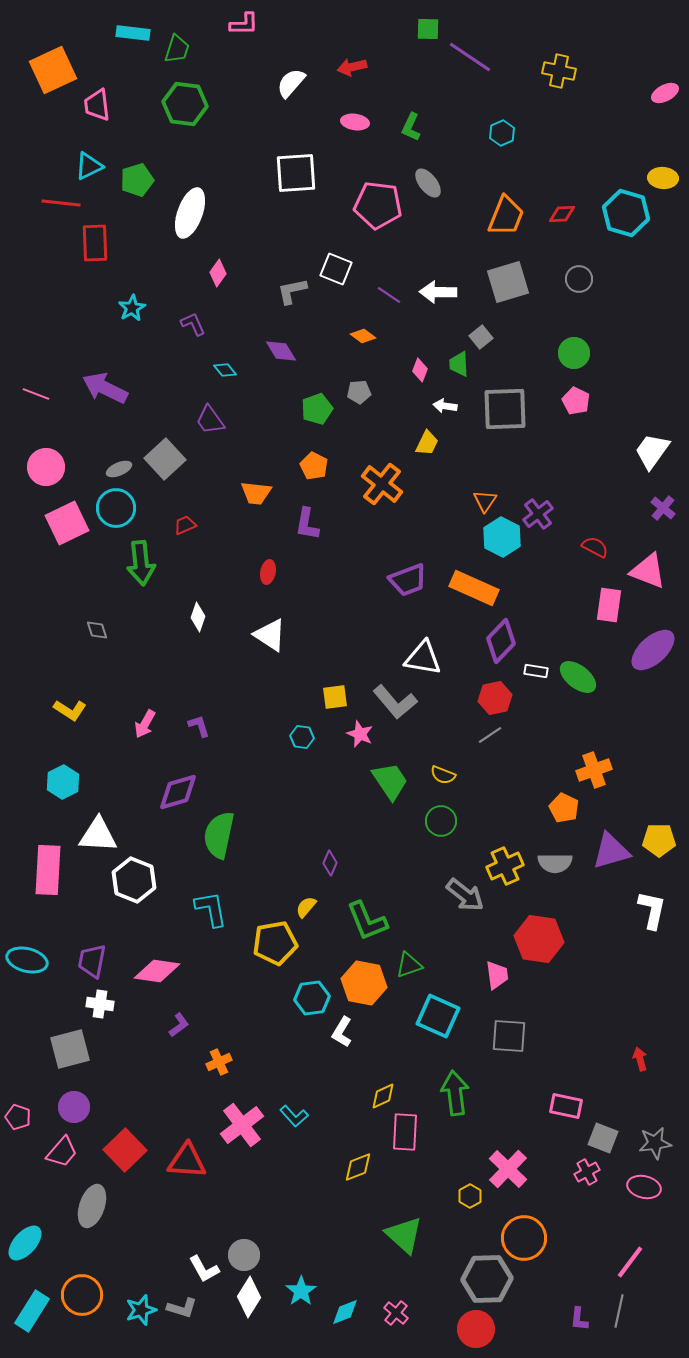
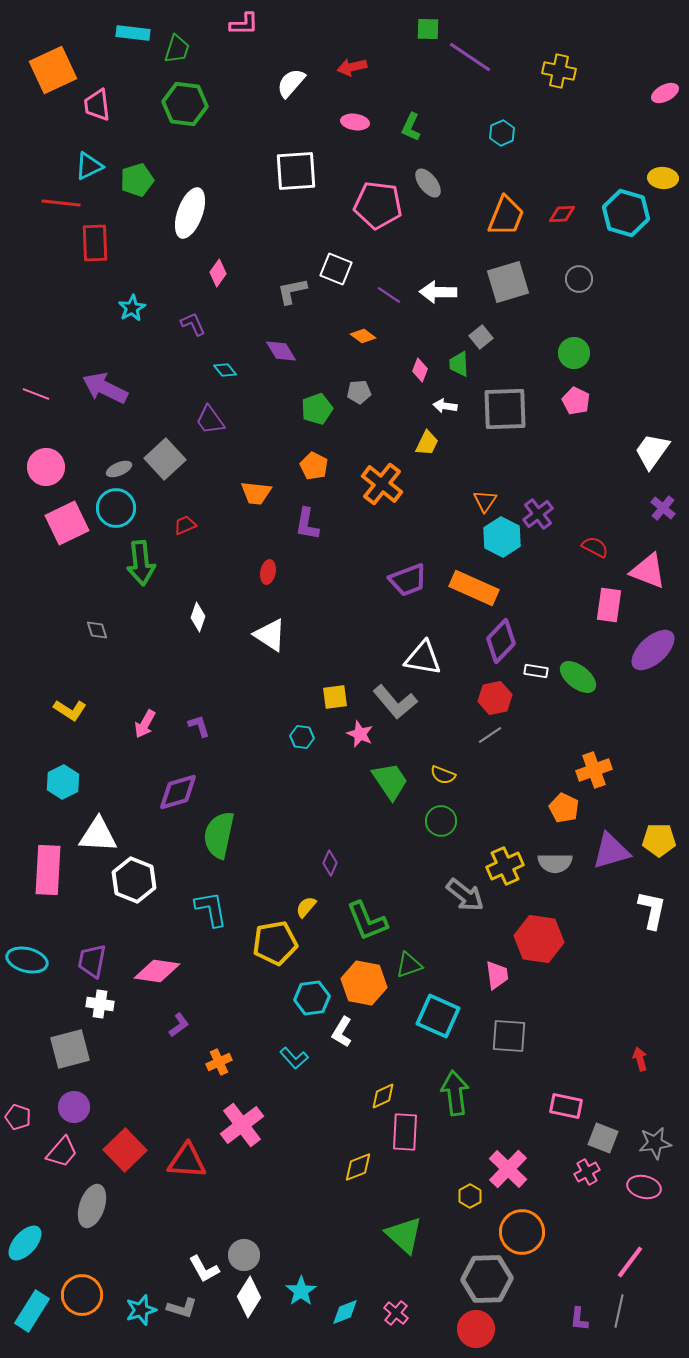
white square at (296, 173): moved 2 px up
cyan L-shape at (294, 1116): moved 58 px up
orange circle at (524, 1238): moved 2 px left, 6 px up
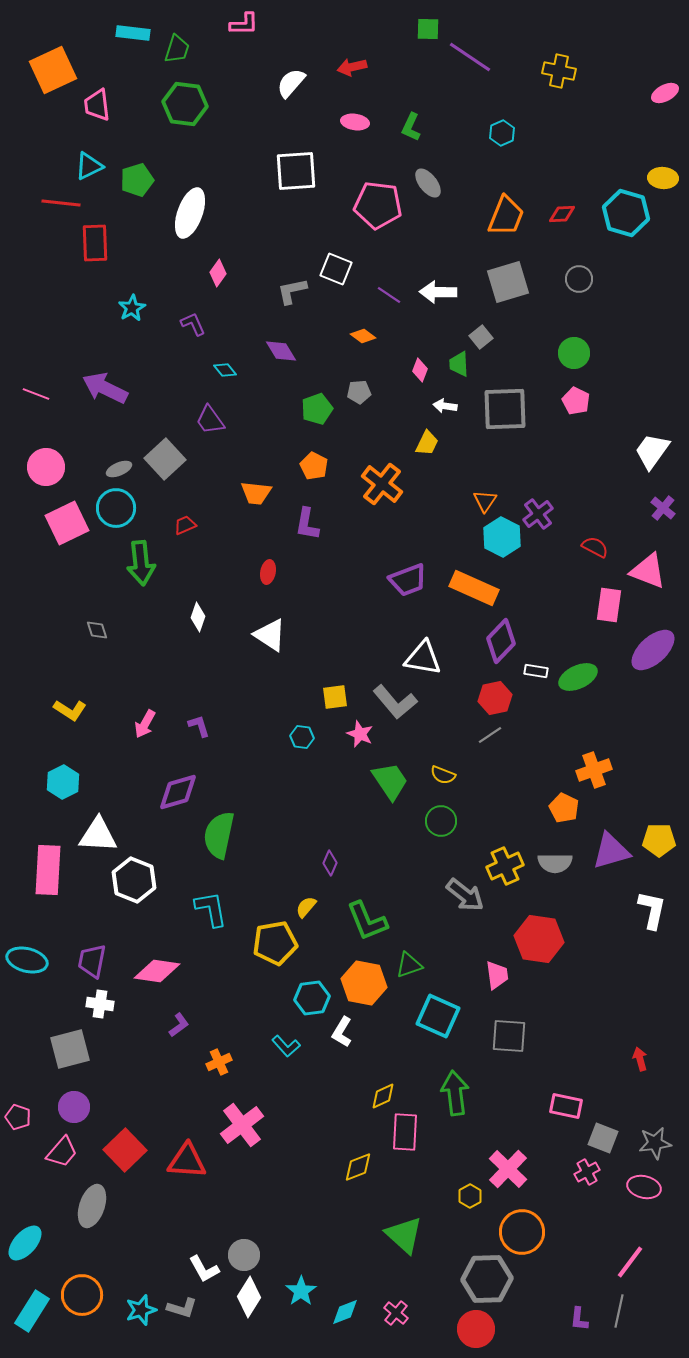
green ellipse at (578, 677): rotated 63 degrees counterclockwise
cyan L-shape at (294, 1058): moved 8 px left, 12 px up
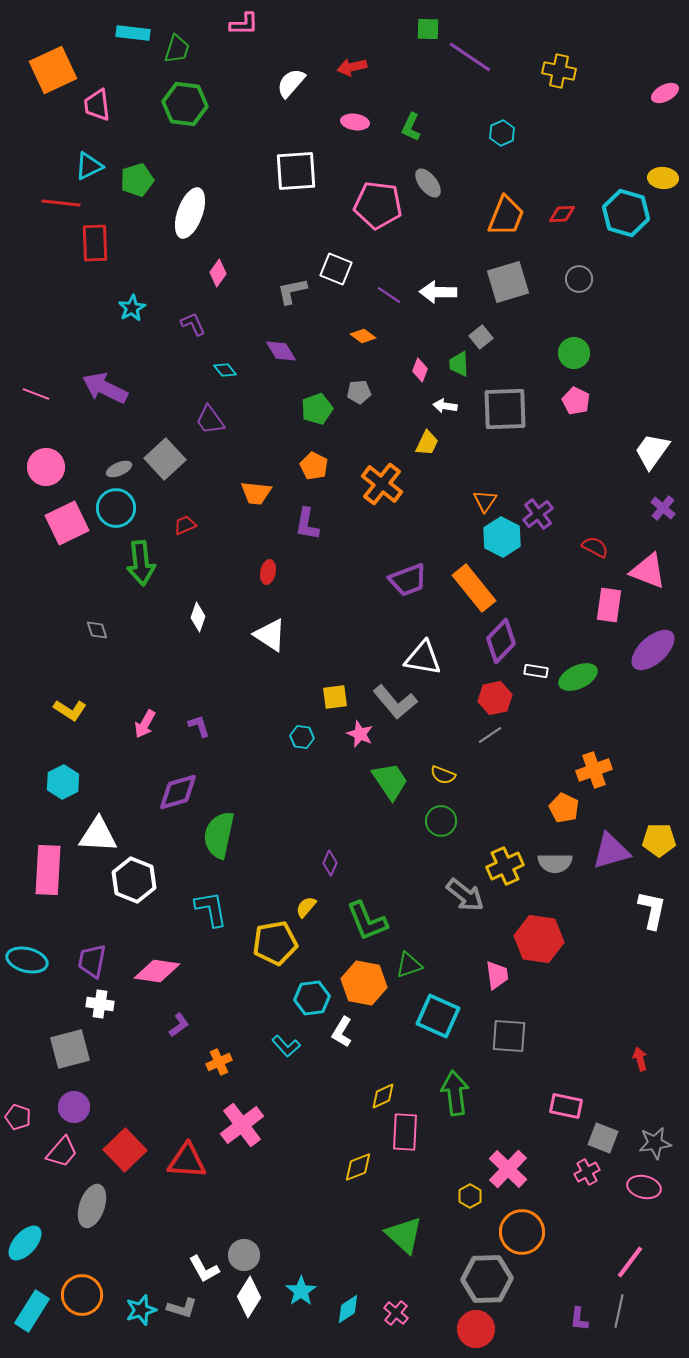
orange rectangle at (474, 588): rotated 27 degrees clockwise
cyan diamond at (345, 1312): moved 3 px right, 3 px up; rotated 12 degrees counterclockwise
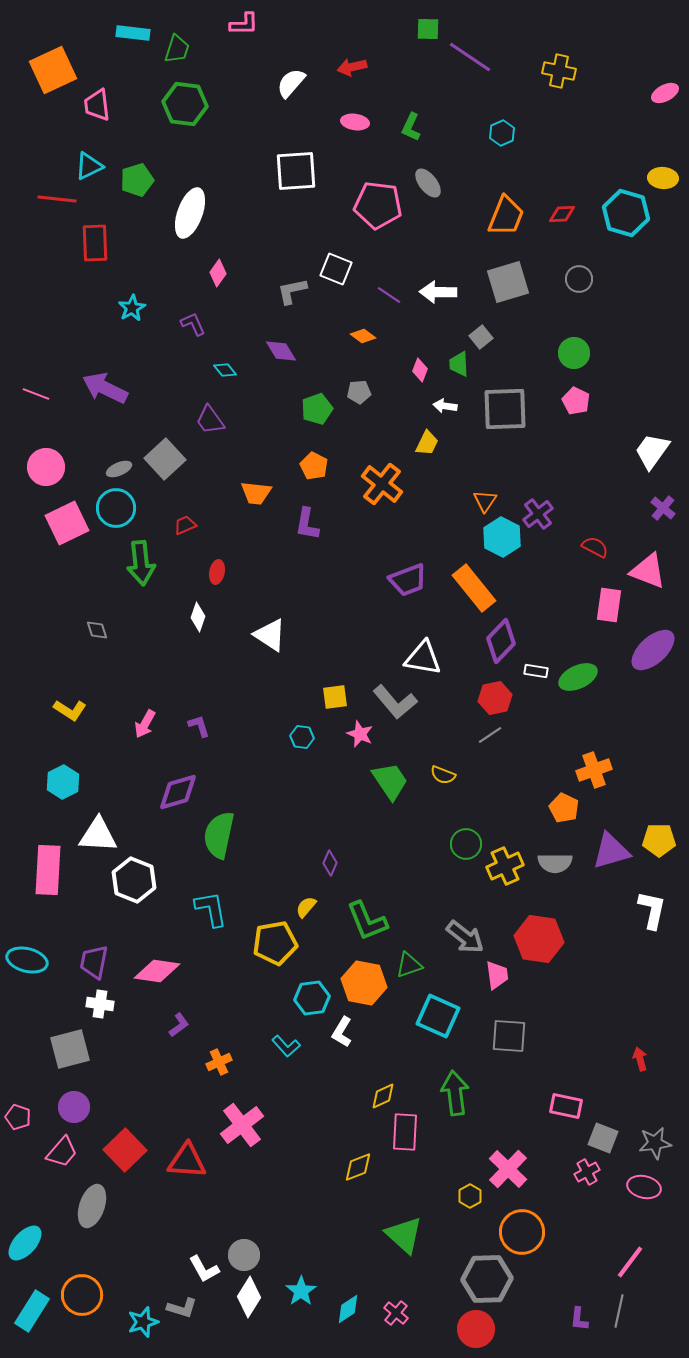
red line at (61, 203): moved 4 px left, 4 px up
red ellipse at (268, 572): moved 51 px left
green circle at (441, 821): moved 25 px right, 23 px down
gray arrow at (465, 895): moved 42 px down
purple trapezoid at (92, 961): moved 2 px right, 1 px down
cyan star at (141, 1310): moved 2 px right, 12 px down
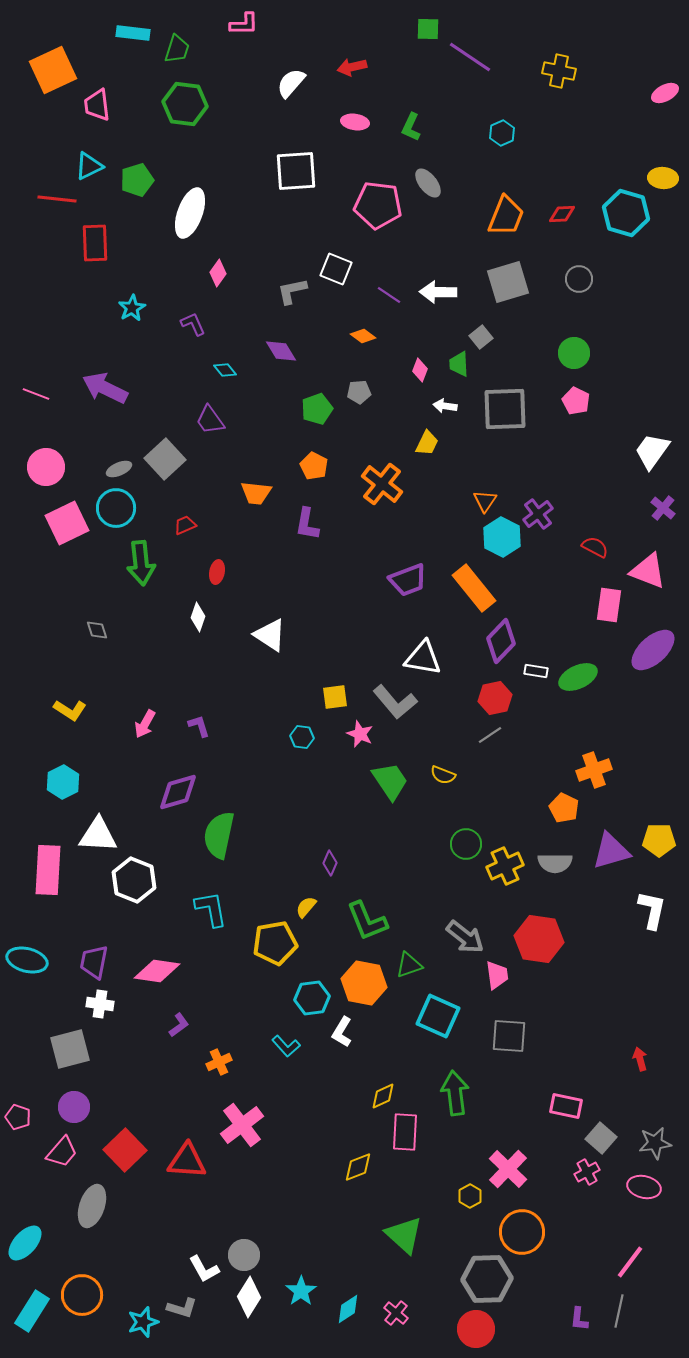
gray square at (603, 1138): moved 2 px left; rotated 20 degrees clockwise
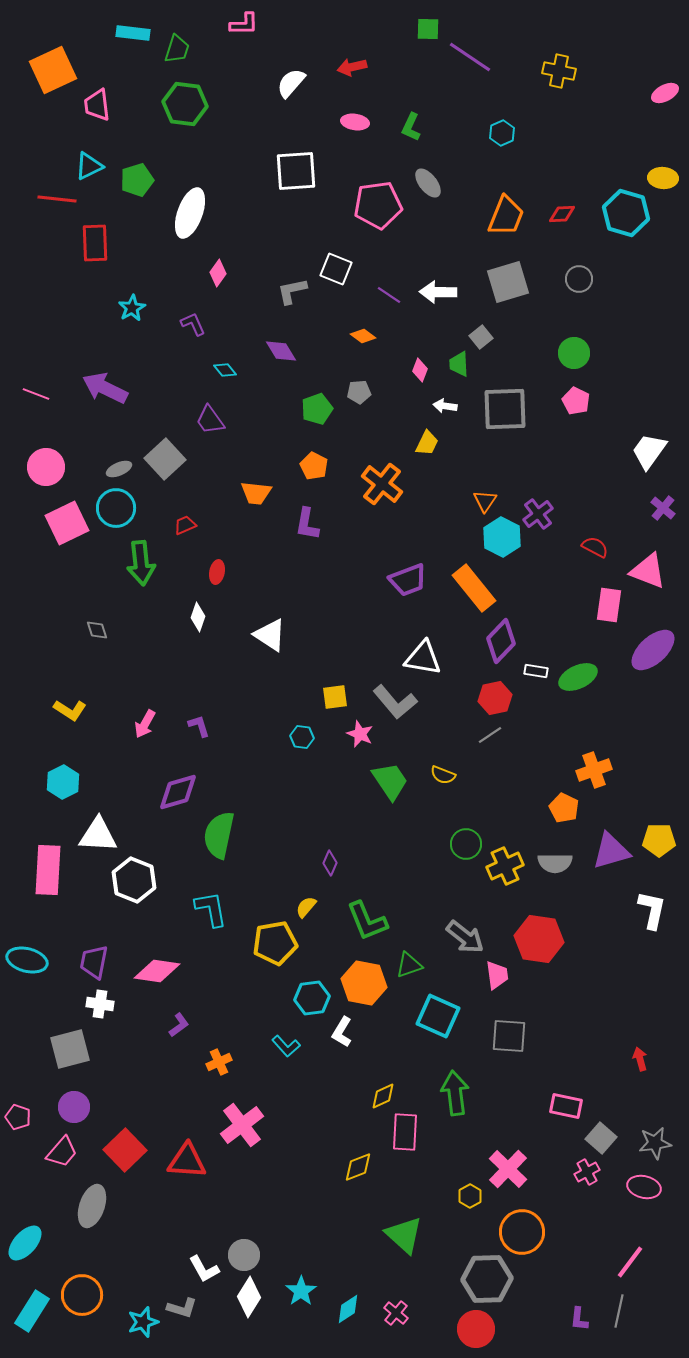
pink pentagon at (378, 205): rotated 15 degrees counterclockwise
white trapezoid at (652, 451): moved 3 px left
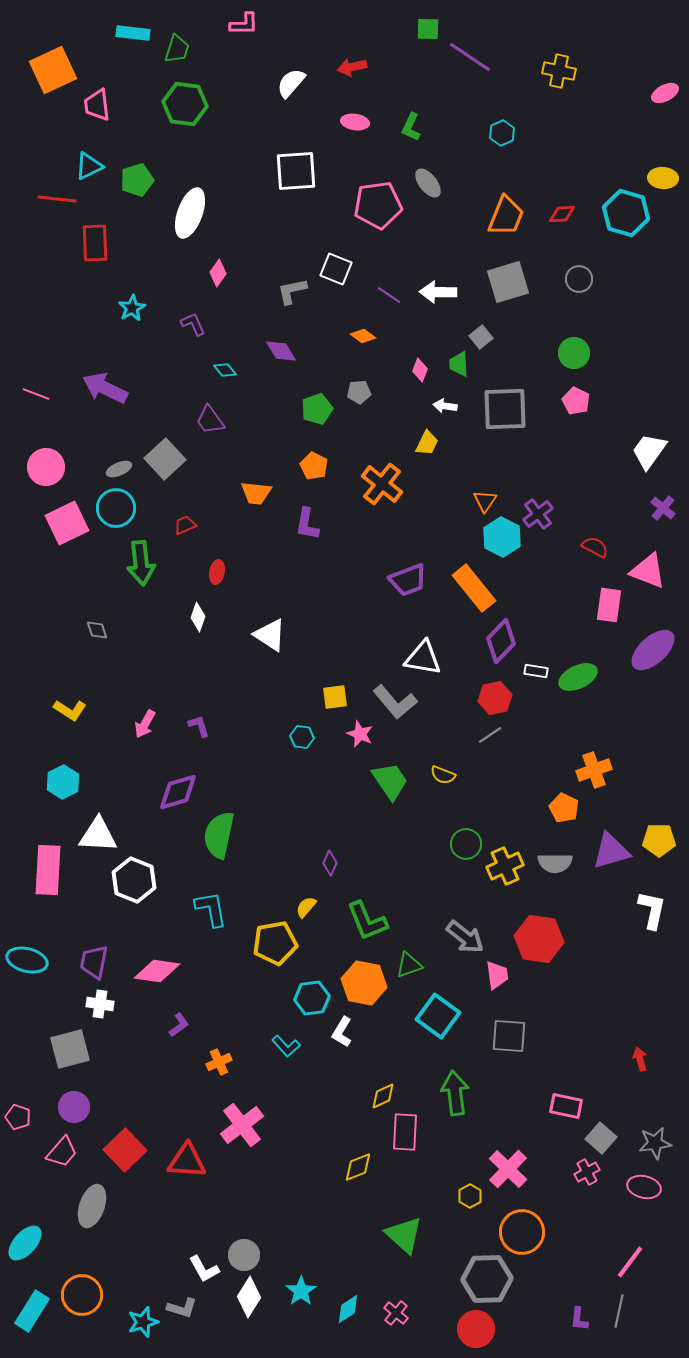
cyan square at (438, 1016): rotated 12 degrees clockwise
